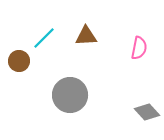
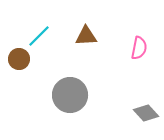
cyan line: moved 5 px left, 2 px up
brown circle: moved 2 px up
gray diamond: moved 1 px left, 1 px down
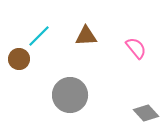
pink semicircle: moved 3 px left; rotated 50 degrees counterclockwise
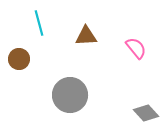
cyan line: moved 13 px up; rotated 60 degrees counterclockwise
